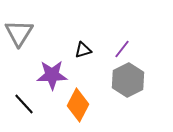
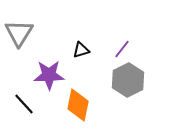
black triangle: moved 2 px left
purple star: moved 3 px left
orange diamond: rotated 16 degrees counterclockwise
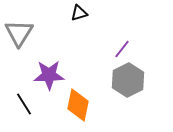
black triangle: moved 2 px left, 37 px up
black line: rotated 10 degrees clockwise
